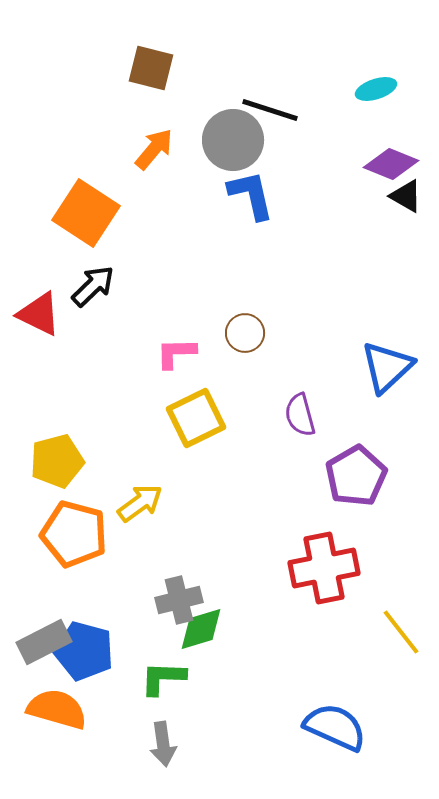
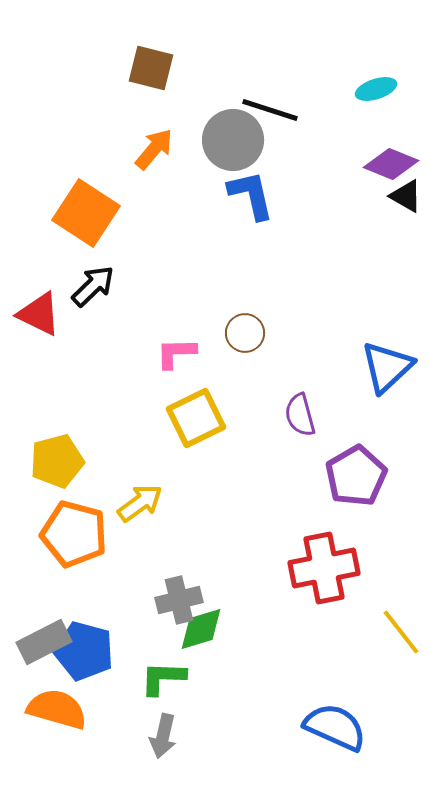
gray arrow: moved 8 px up; rotated 21 degrees clockwise
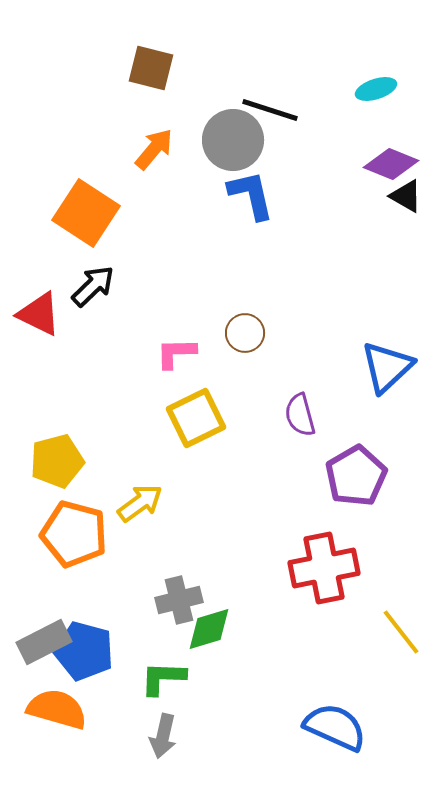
green diamond: moved 8 px right
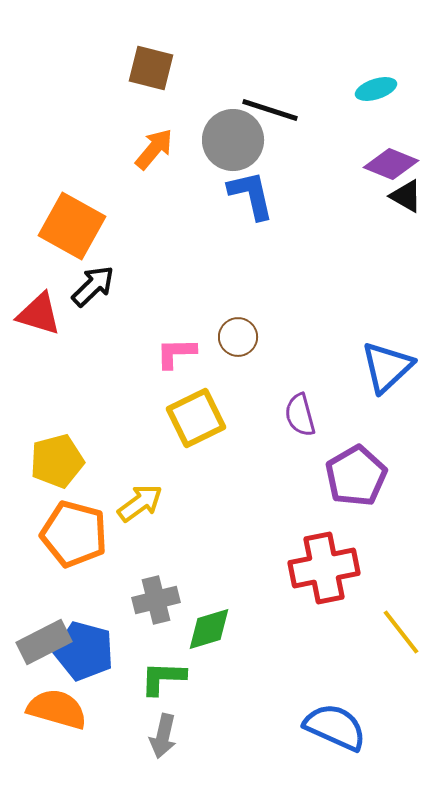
orange square: moved 14 px left, 13 px down; rotated 4 degrees counterclockwise
red triangle: rotated 9 degrees counterclockwise
brown circle: moved 7 px left, 4 px down
gray cross: moved 23 px left
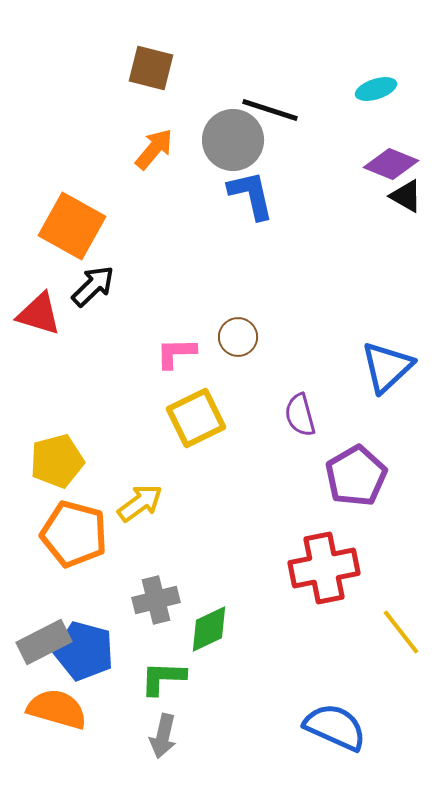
green diamond: rotated 9 degrees counterclockwise
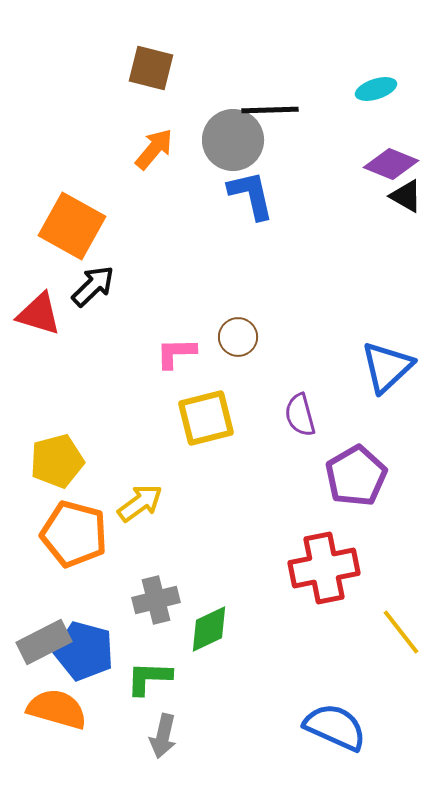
black line: rotated 20 degrees counterclockwise
yellow square: moved 10 px right; rotated 12 degrees clockwise
green L-shape: moved 14 px left
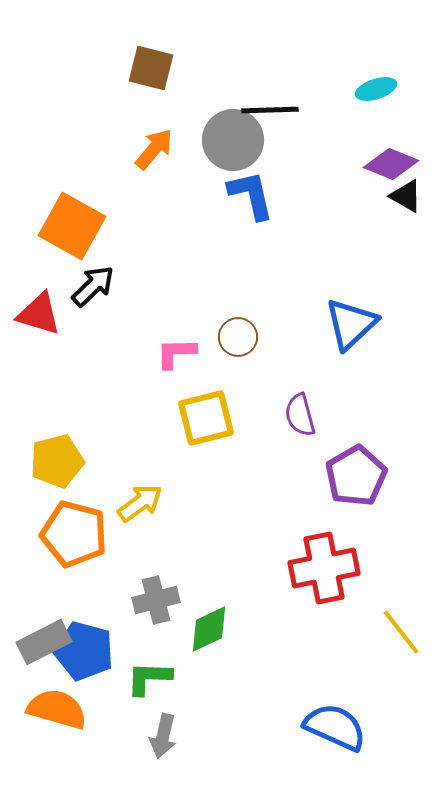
blue triangle: moved 36 px left, 43 px up
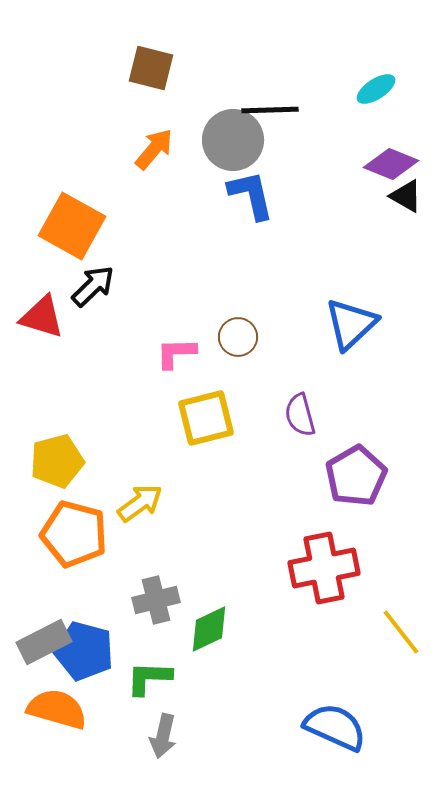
cyan ellipse: rotated 15 degrees counterclockwise
red triangle: moved 3 px right, 3 px down
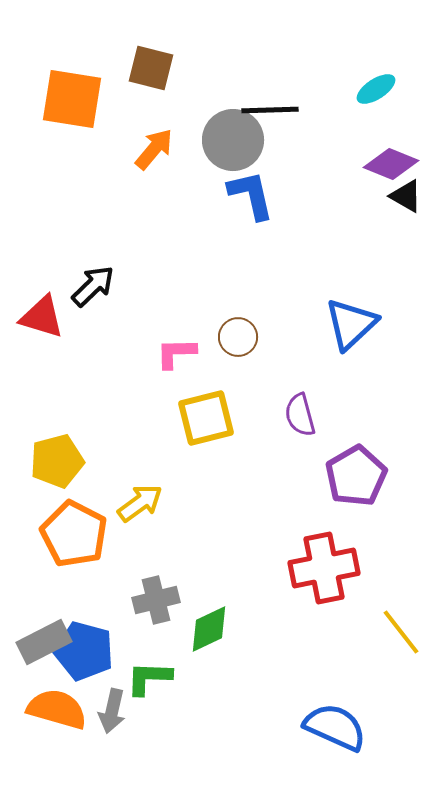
orange square: moved 127 px up; rotated 20 degrees counterclockwise
orange pentagon: rotated 12 degrees clockwise
gray arrow: moved 51 px left, 25 px up
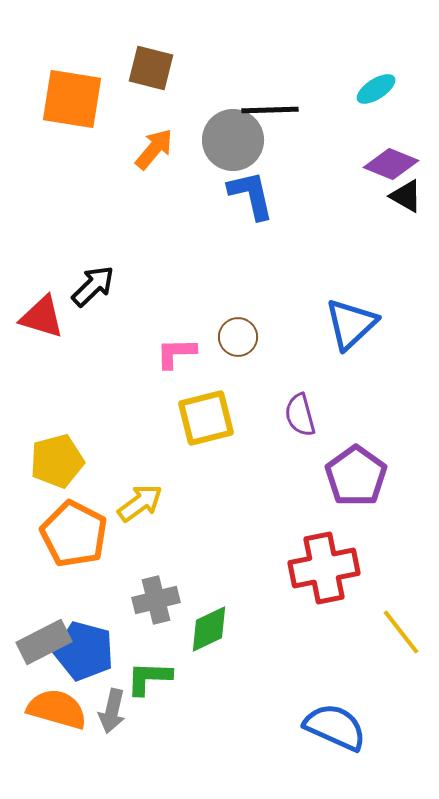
purple pentagon: rotated 6 degrees counterclockwise
